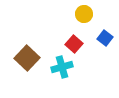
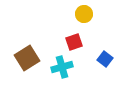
blue square: moved 21 px down
red square: moved 2 px up; rotated 30 degrees clockwise
brown square: rotated 15 degrees clockwise
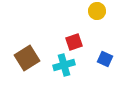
yellow circle: moved 13 px right, 3 px up
blue square: rotated 14 degrees counterclockwise
cyan cross: moved 2 px right, 2 px up
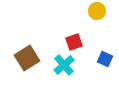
cyan cross: rotated 25 degrees counterclockwise
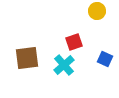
brown square: rotated 25 degrees clockwise
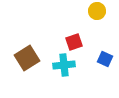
brown square: rotated 25 degrees counterclockwise
cyan cross: rotated 35 degrees clockwise
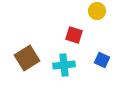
red square: moved 7 px up; rotated 36 degrees clockwise
blue square: moved 3 px left, 1 px down
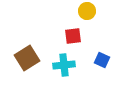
yellow circle: moved 10 px left
red square: moved 1 px left, 1 px down; rotated 24 degrees counterclockwise
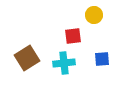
yellow circle: moved 7 px right, 4 px down
blue square: moved 1 px up; rotated 28 degrees counterclockwise
cyan cross: moved 2 px up
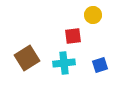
yellow circle: moved 1 px left
blue square: moved 2 px left, 6 px down; rotated 14 degrees counterclockwise
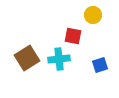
red square: rotated 18 degrees clockwise
cyan cross: moved 5 px left, 4 px up
